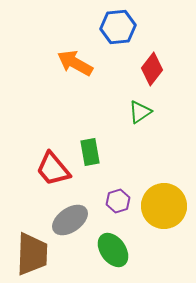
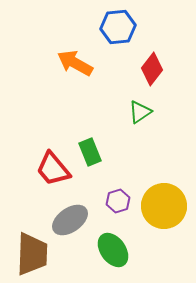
green rectangle: rotated 12 degrees counterclockwise
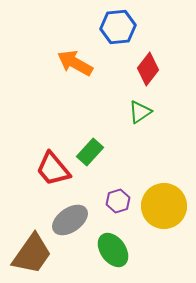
red diamond: moved 4 px left
green rectangle: rotated 64 degrees clockwise
brown trapezoid: rotated 33 degrees clockwise
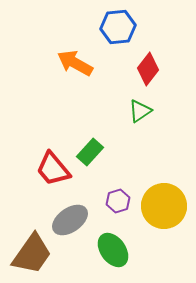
green triangle: moved 1 px up
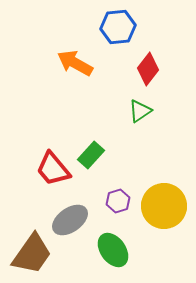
green rectangle: moved 1 px right, 3 px down
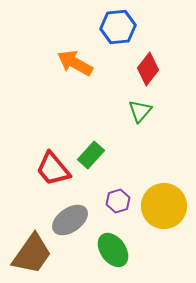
green triangle: rotated 15 degrees counterclockwise
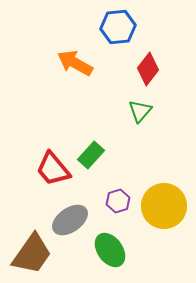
green ellipse: moved 3 px left
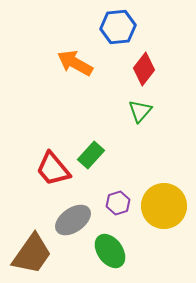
red diamond: moved 4 px left
purple hexagon: moved 2 px down
gray ellipse: moved 3 px right
green ellipse: moved 1 px down
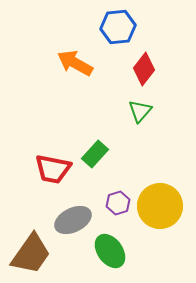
green rectangle: moved 4 px right, 1 px up
red trapezoid: rotated 39 degrees counterclockwise
yellow circle: moved 4 px left
gray ellipse: rotated 9 degrees clockwise
brown trapezoid: moved 1 px left
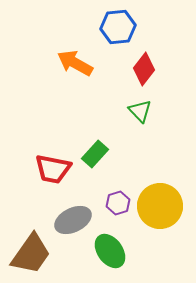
green triangle: rotated 25 degrees counterclockwise
